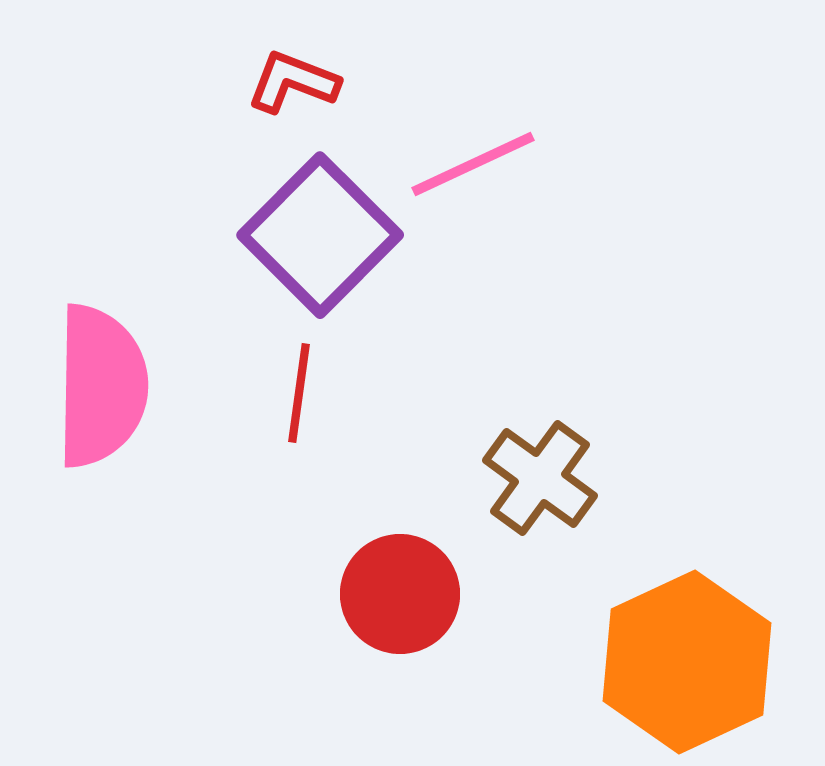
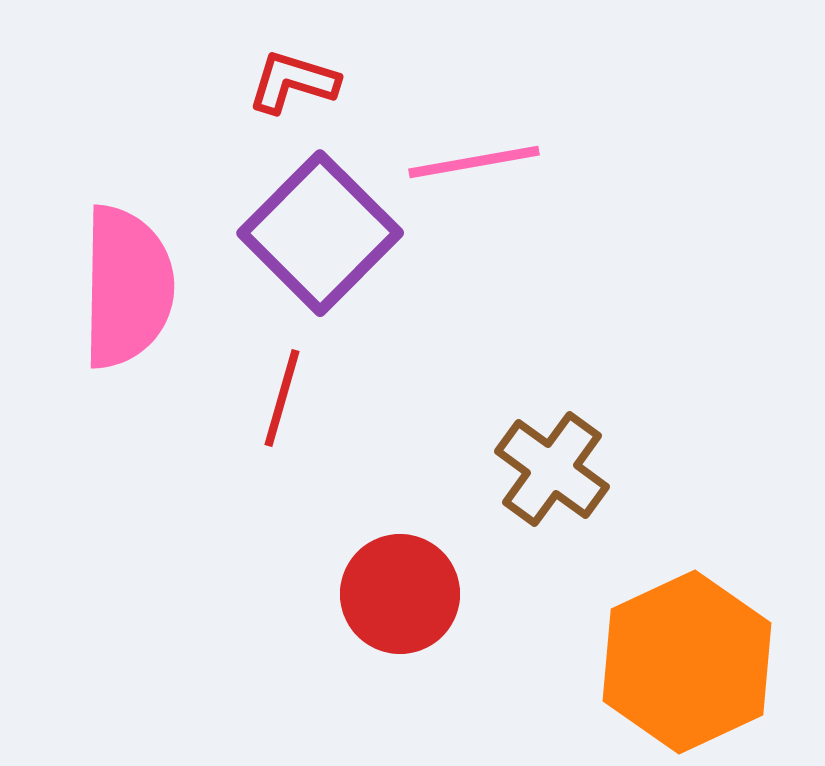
red L-shape: rotated 4 degrees counterclockwise
pink line: moved 1 px right, 2 px up; rotated 15 degrees clockwise
purple square: moved 2 px up
pink semicircle: moved 26 px right, 99 px up
red line: moved 17 px left, 5 px down; rotated 8 degrees clockwise
brown cross: moved 12 px right, 9 px up
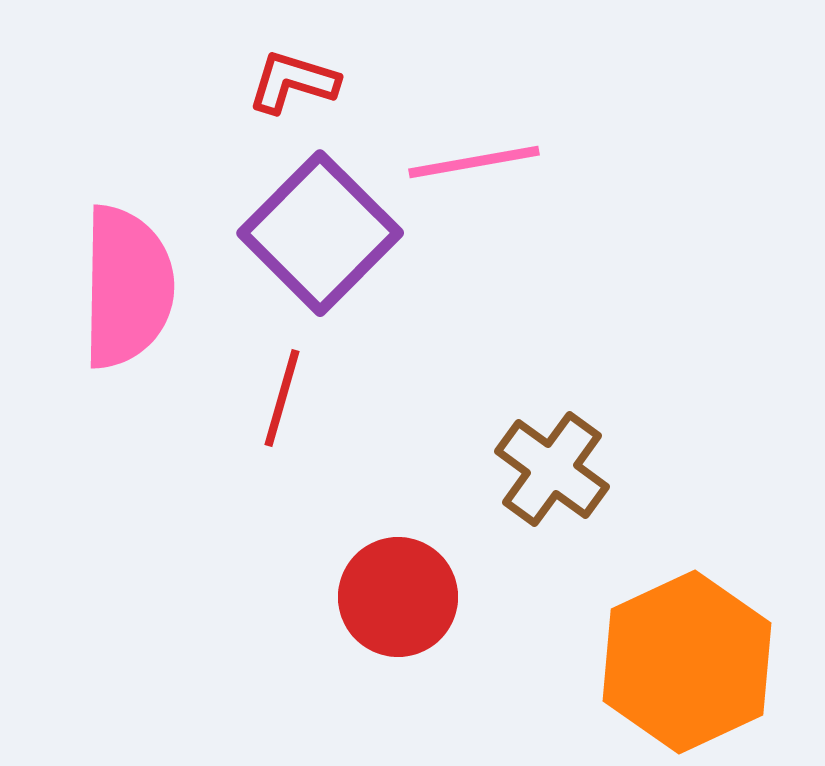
red circle: moved 2 px left, 3 px down
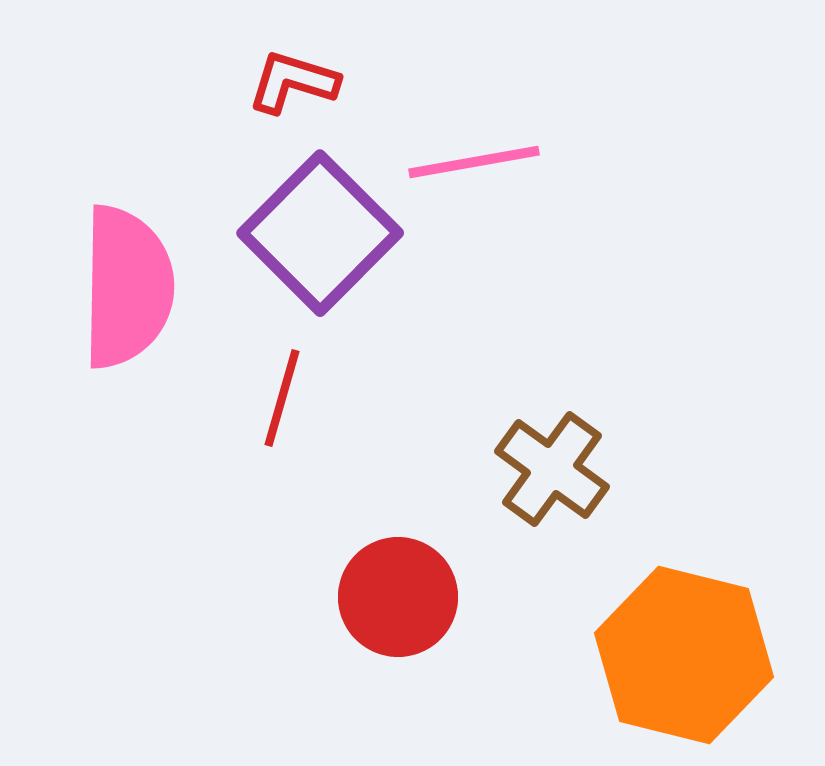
orange hexagon: moved 3 px left, 7 px up; rotated 21 degrees counterclockwise
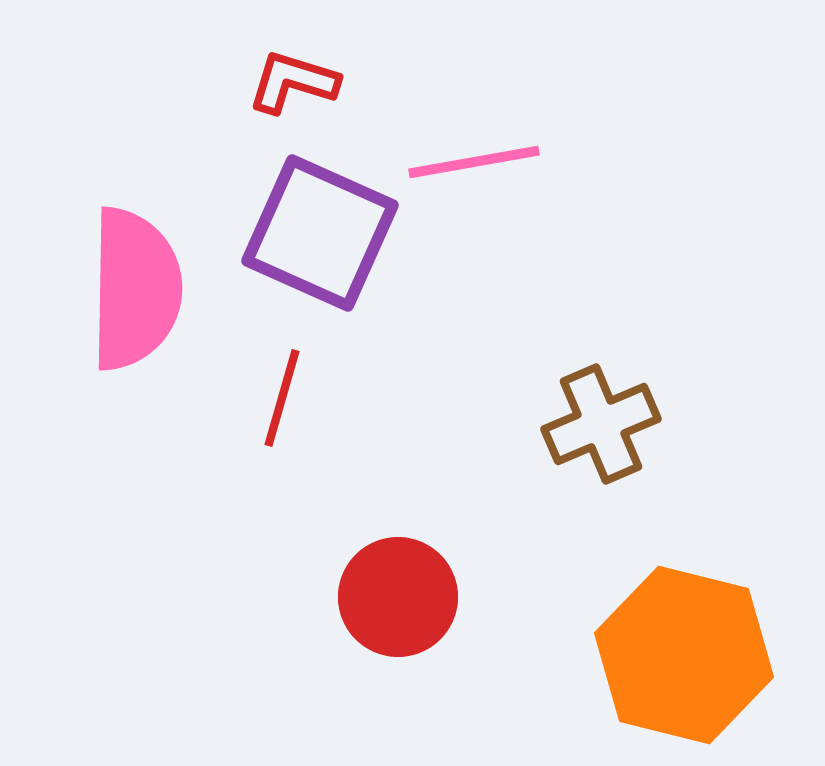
purple square: rotated 21 degrees counterclockwise
pink semicircle: moved 8 px right, 2 px down
brown cross: moved 49 px right, 45 px up; rotated 31 degrees clockwise
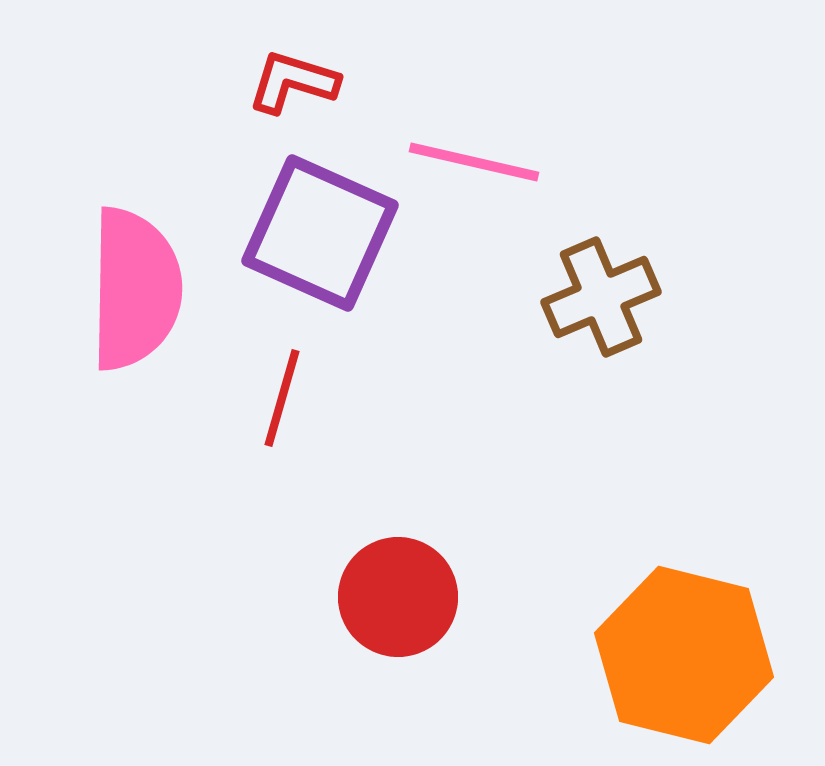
pink line: rotated 23 degrees clockwise
brown cross: moved 127 px up
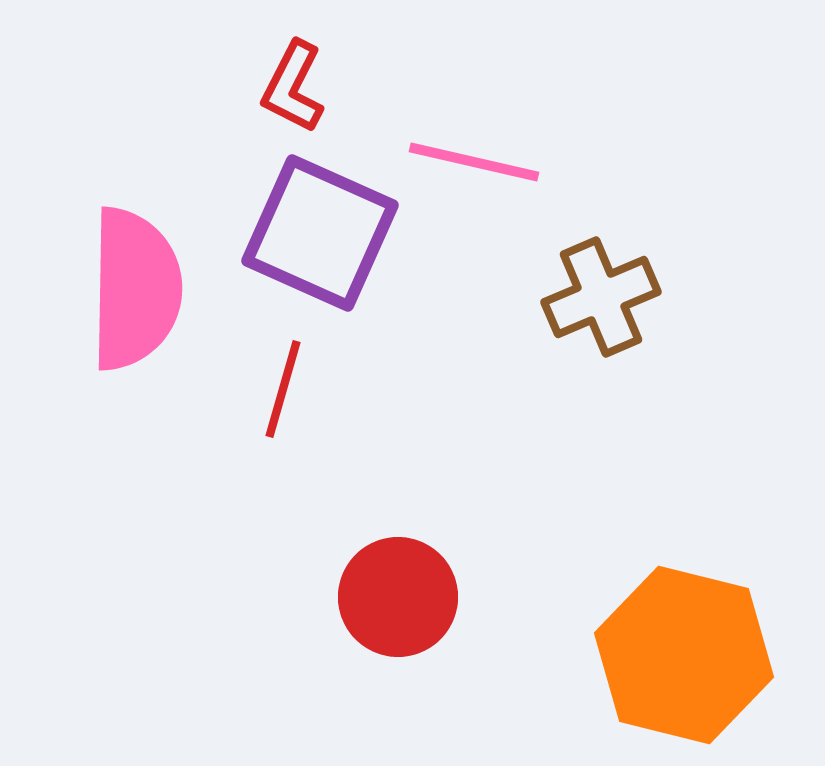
red L-shape: moved 5 px down; rotated 80 degrees counterclockwise
red line: moved 1 px right, 9 px up
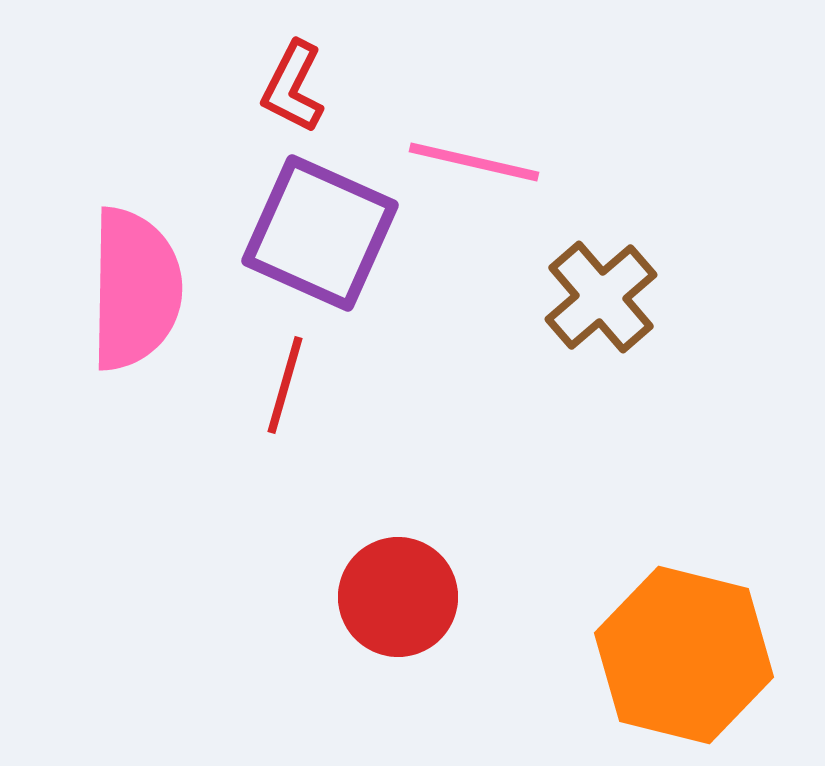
brown cross: rotated 18 degrees counterclockwise
red line: moved 2 px right, 4 px up
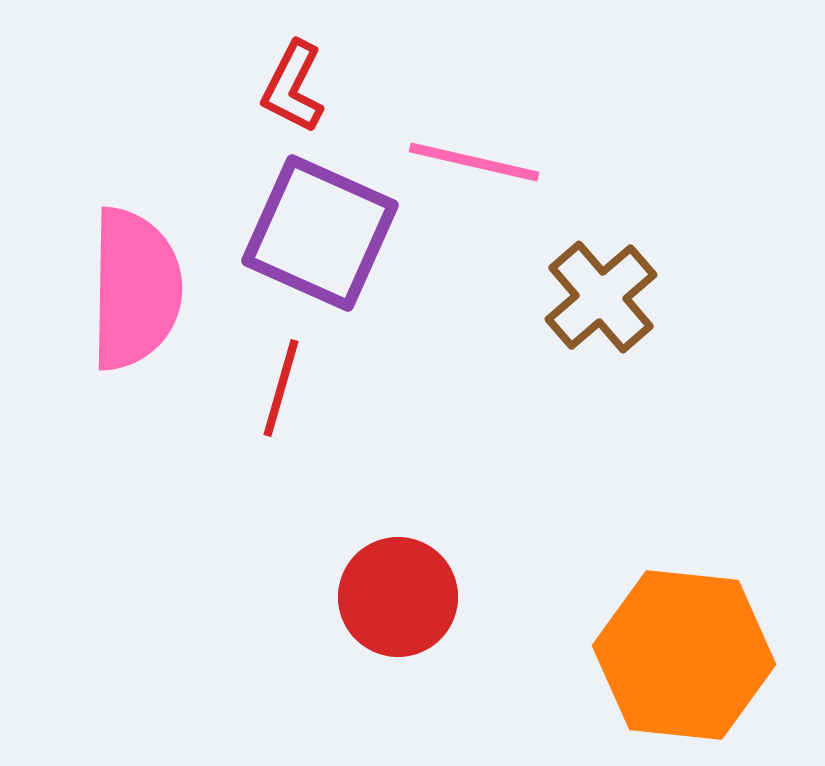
red line: moved 4 px left, 3 px down
orange hexagon: rotated 8 degrees counterclockwise
